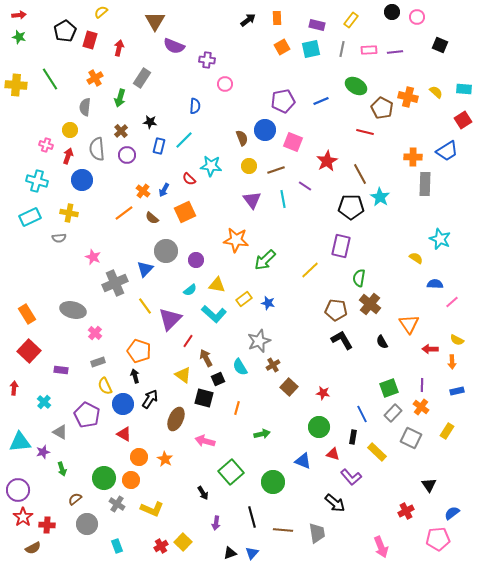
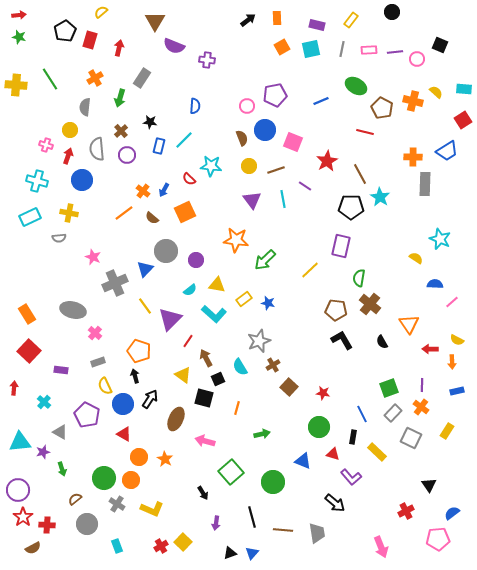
pink circle at (417, 17): moved 42 px down
pink circle at (225, 84): moved 22 px right, 22 px down
orange cross at (408, 97): moved 5 px right, 4 px down
purple pentagon at (283, 101): moved 8 px left, 6 px up
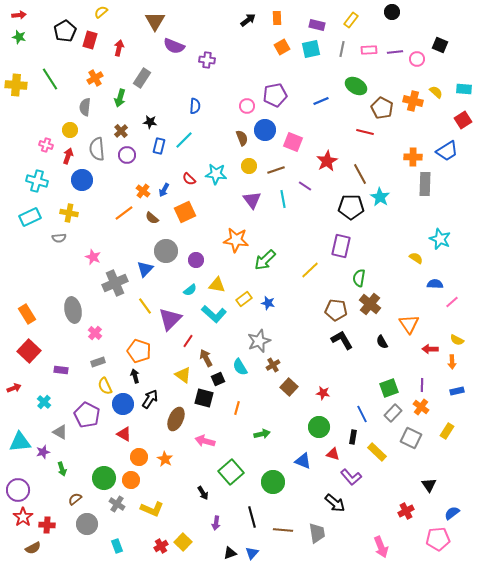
cyan star at (211, 166): moved 5 px right, 8 px down
gray ellipse at (73, 310): rotated 65 degrees clockwise
red arrow at (14, 388): rotated 64 degrees clockwise
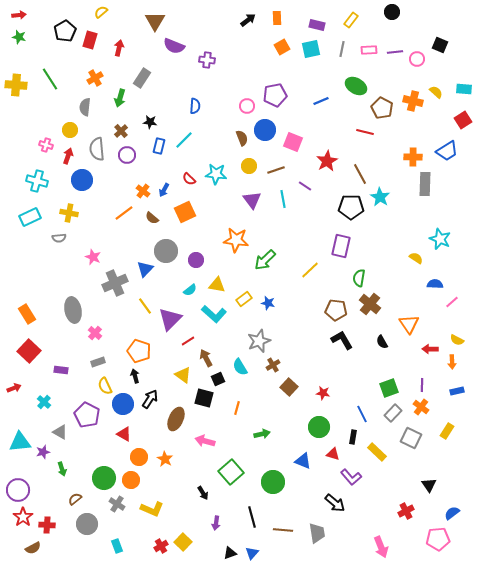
red line at (188, 341): rotated 24 degrees clockwise
